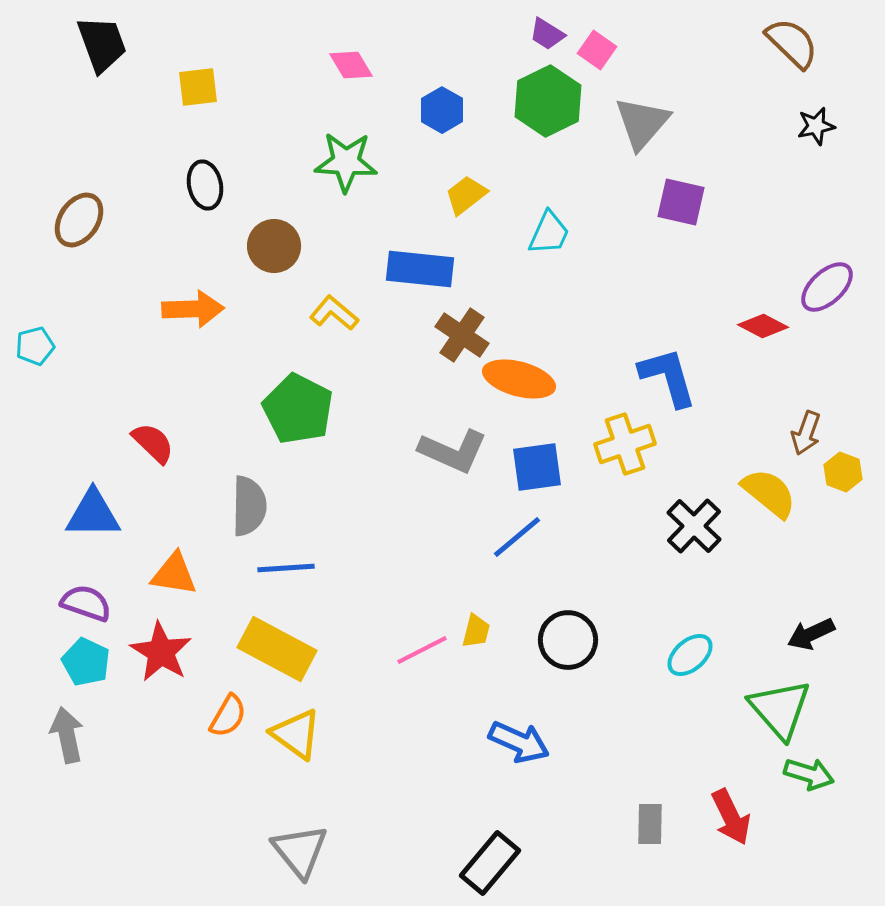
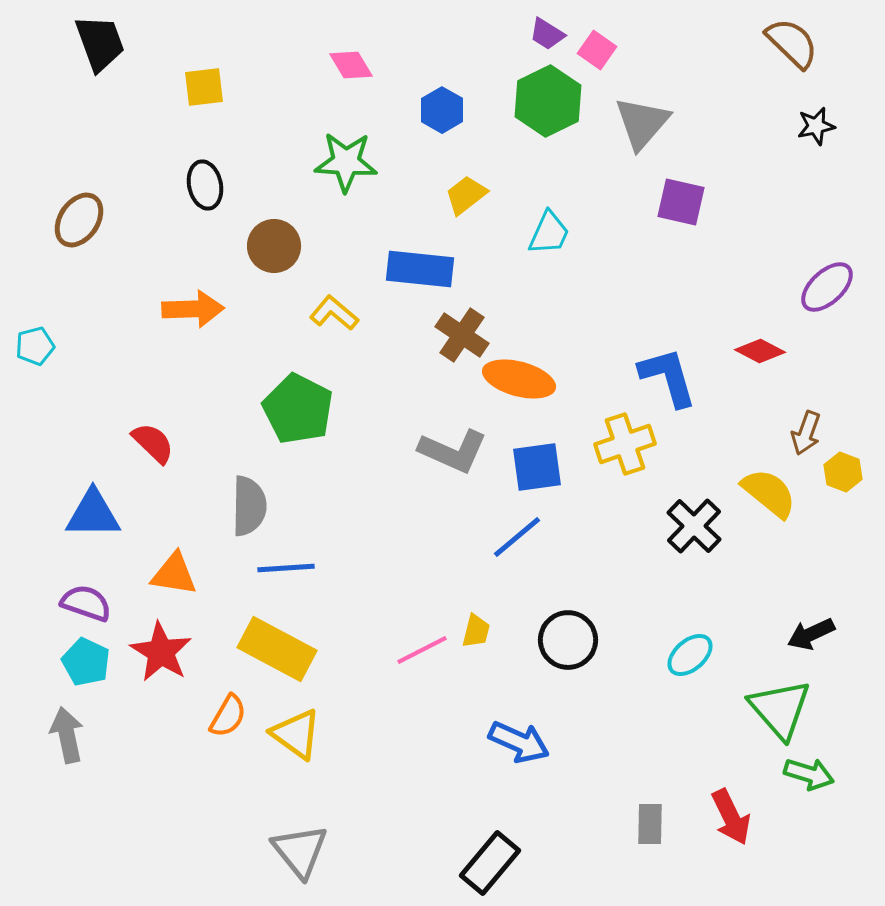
black trapezoid at (102, 44): moved 2 px left, 1 px up
yellow square at (198, 87): moved 6 px right
red diamond at (763, 326): moved 3 px left, 25 px down
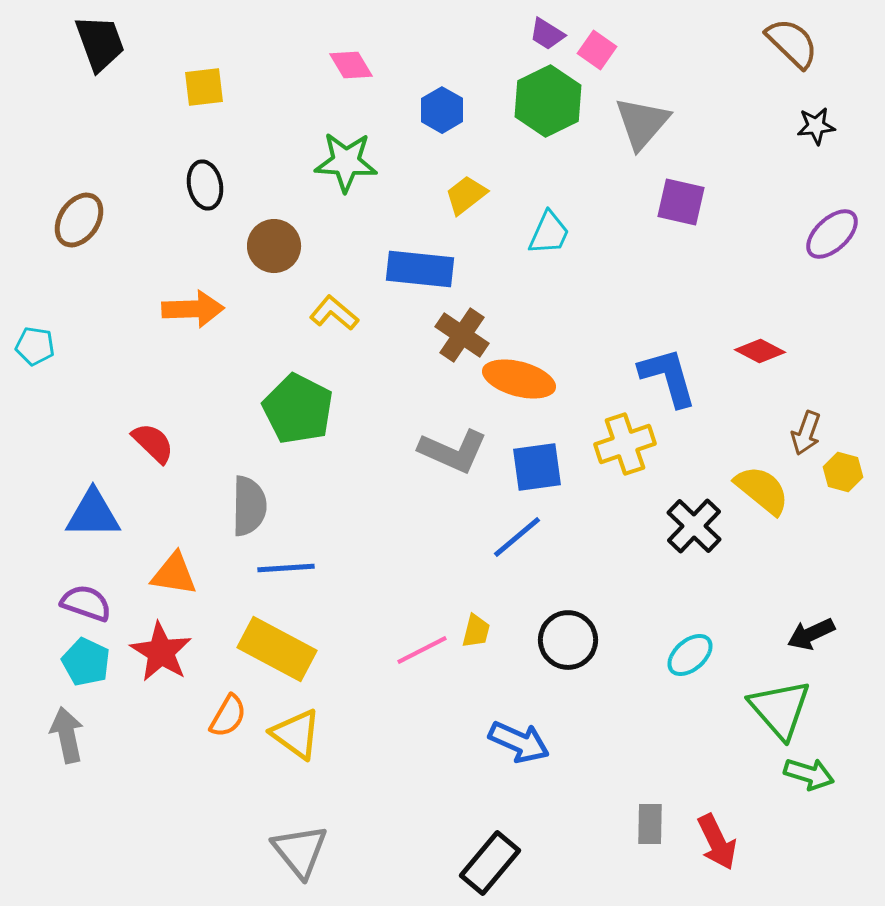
black star at (816, 126): rotated 6 degrees clockwise
purple ellipse at (827, 287): moved 5 px right, 53 px up
cyan pentagon at (35, 346): rotated 24 degrees clockwise
yellow hexagon at (843, 472): rotated 6 degrees counterclockwise
yellow semicircle at (769, 493): moved 7 px left, 3 px up
red arrow at (731, 817): moved 14 px left, 25 px down
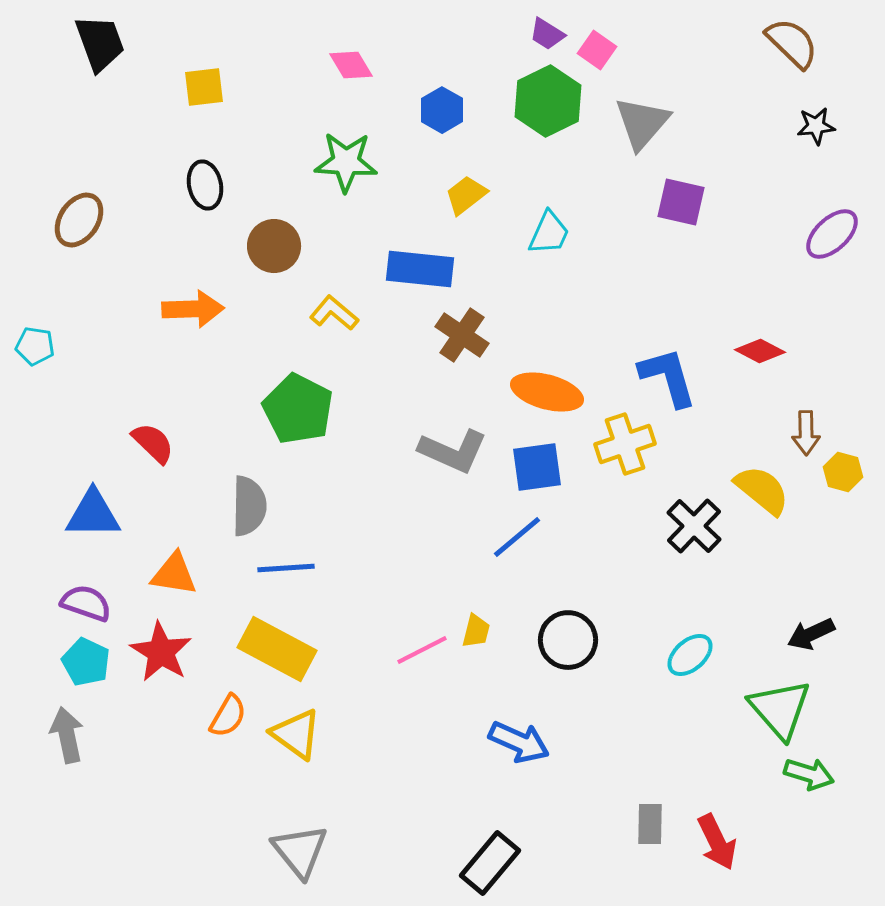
orange ellipse at (519, 379): moved 28 px right, 13 px down
brown arrow at (806, 433): rotated 21 degrees counterclockwise
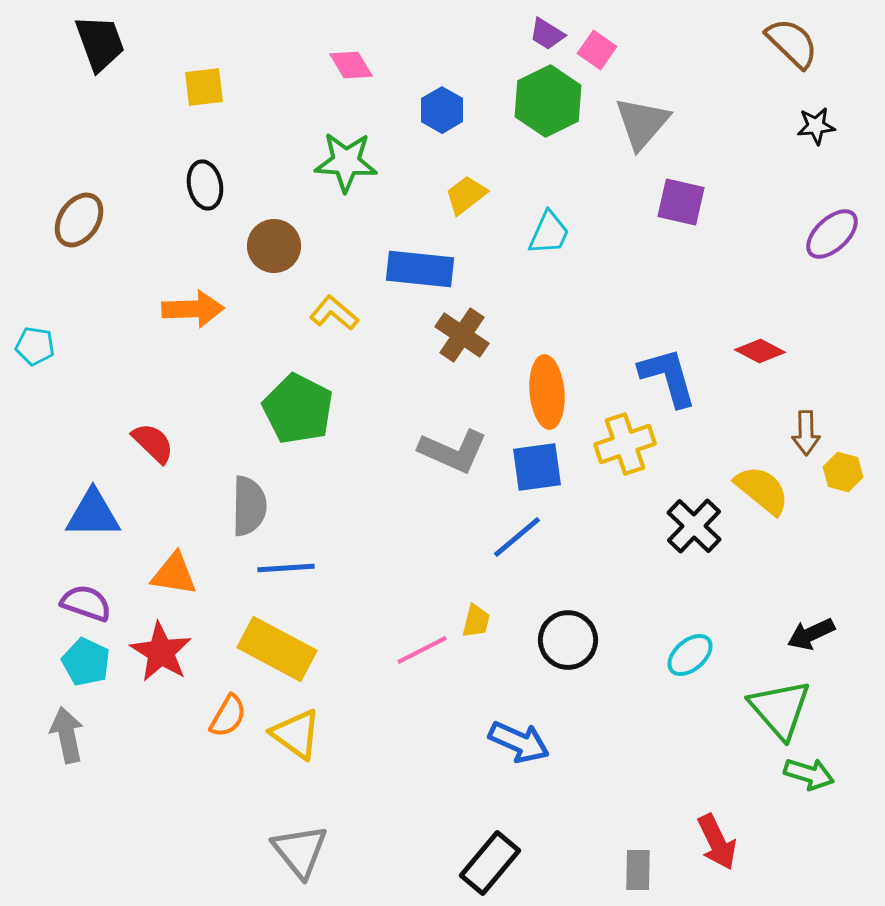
orange ellipse at (547, 392): rotated 70 degrees clockwise
yellow trapezoid at (476, 631): moved 10 px up
gray rectangle at (650, 824): moved 12 px left, 46 px down
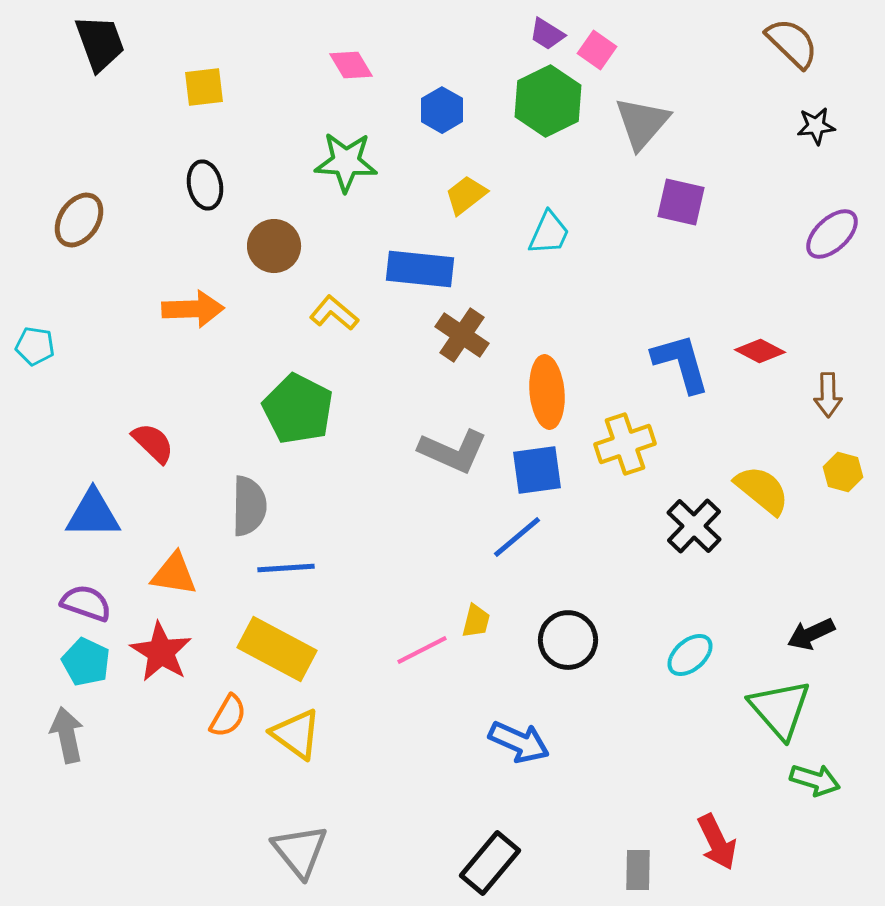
blue L-shape at (668, 377): moved 13 px right, 14 px up
brown arrow at (806, 433): moved 22 px right, 38 px up
blue square at (537, 467): moved 3 px down
green arrow at (809, 774): moved 6 px right, 6 px down
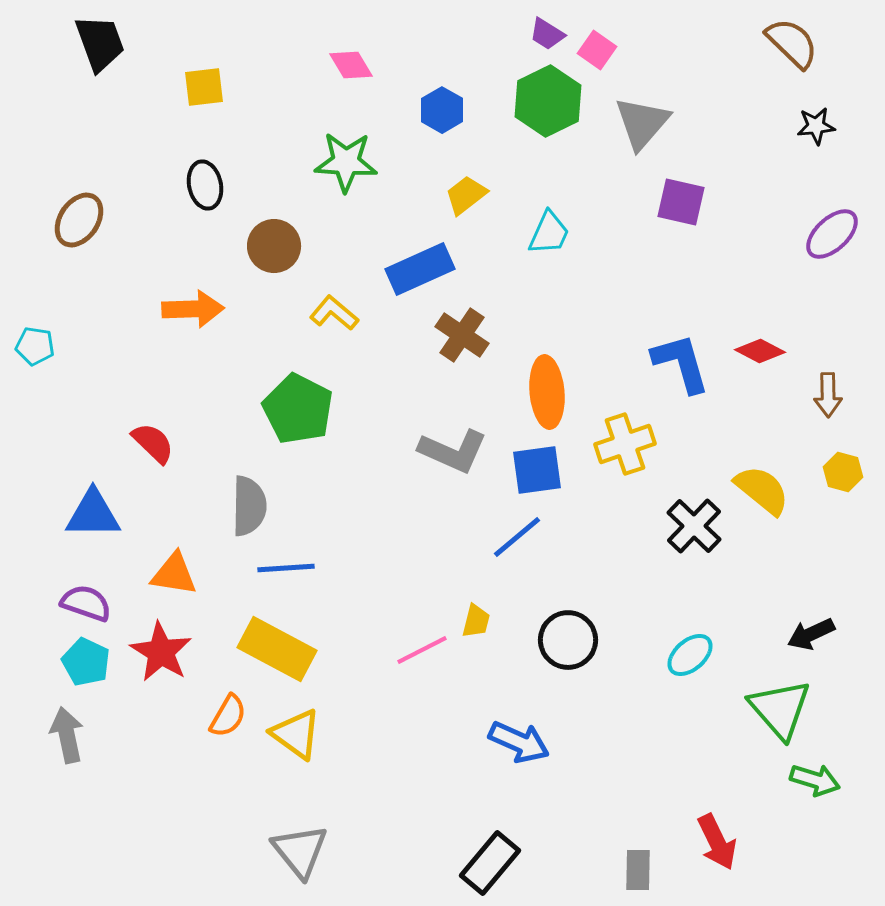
blue rectangle at (420, 269): rotated 30 degrees counterclockwise
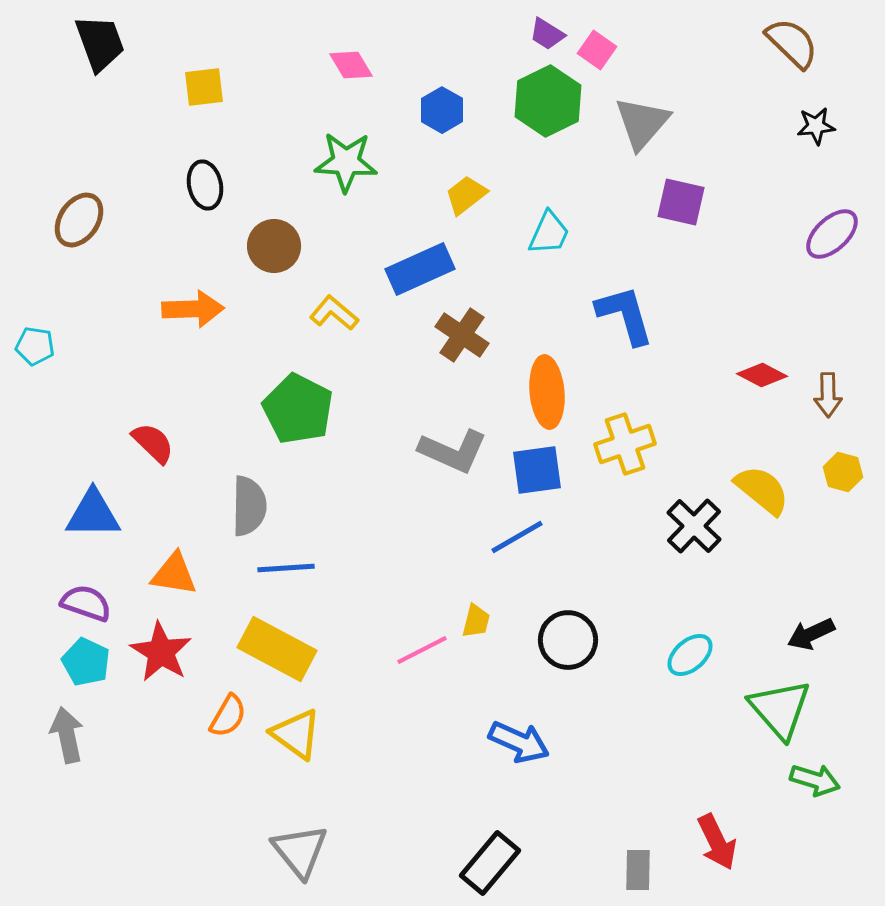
red diamond at (760, 351): moved 2 px right, 24 px down
blue L-shape at (681, 363): moved 56 px left, 48 px up
blue line at (517, 537): rotated 10 degrees clockwise
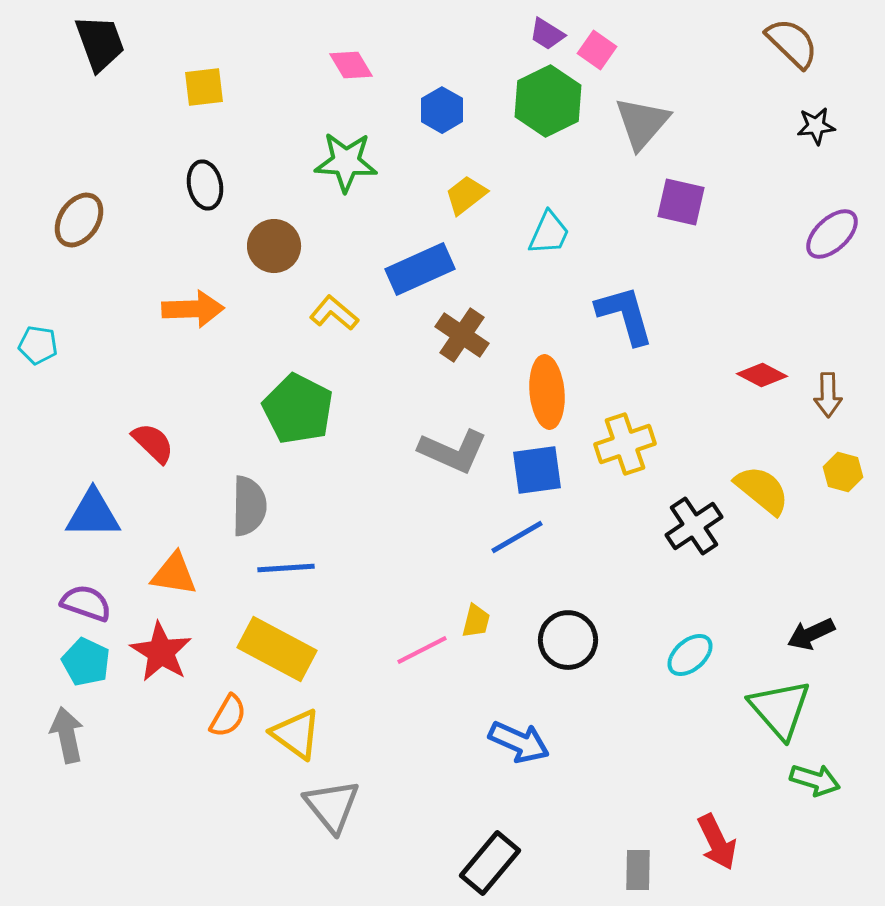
cyan pentagon at (35, 346): moved 3 px right, 1 px up
black cross at (694, 526): rotated 12 degrees clockwise
gray triangle at (300, 851): moved 32 px right, 45 px up
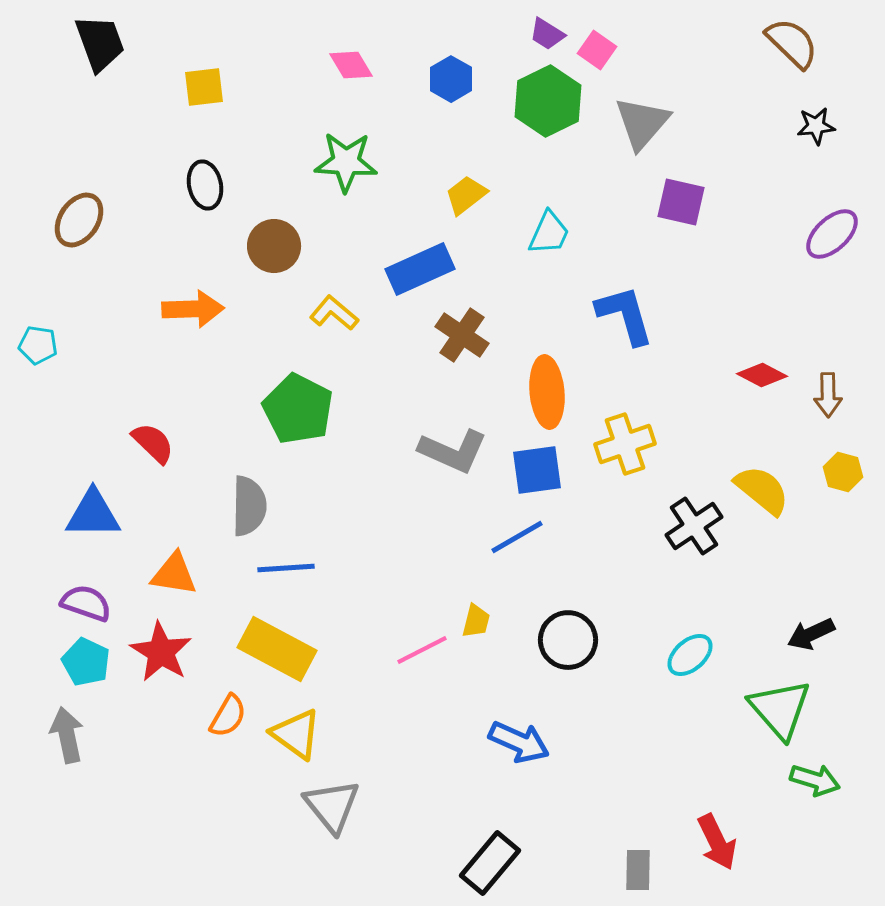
blue hexagon at (442, 110): moved 9 px right, 31 px up
